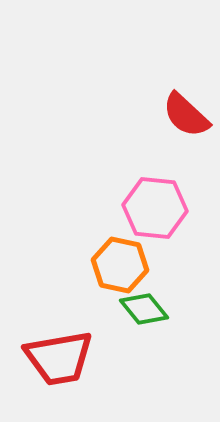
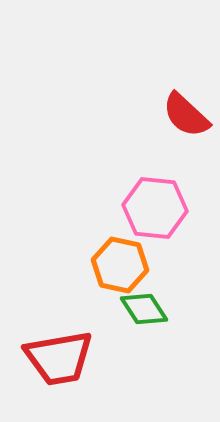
green diamond: rotated 6 degrees clockwise
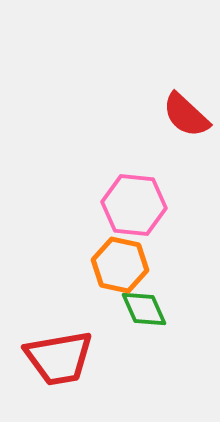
pink hexagon: moved 21 px left, 3 px up
green diamond: rotated 9 degrees clockwise
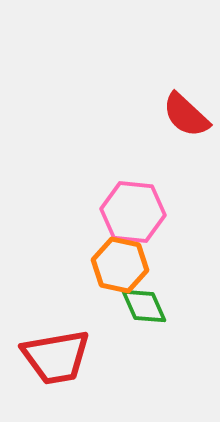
pink hexagon: moved 1 px left, 7 px down
green diamond: moved 3 px up
red trapezoid: moved 3 px left, 1 px up
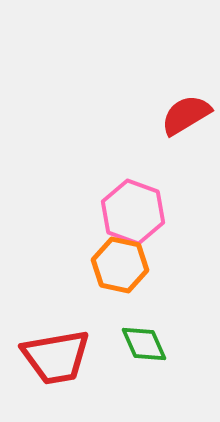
red semicircle: rotated 106 degrees clockwise
pink hexagon: rotated 14 degrees clockwise
green diamond: moved 38 px down
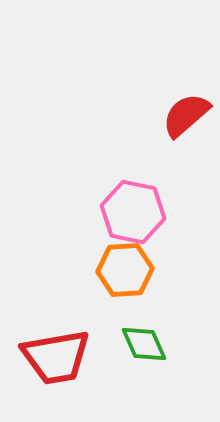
red semicircle: rotated 10 degrees counterclockwise
pink hexagon: rotated 8 degrees counterclockwise
orange hexagon: moved 5 px right, 5 px down; rotated 16 degrees counterclockwise
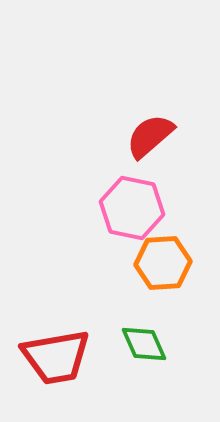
red semicircle: moved 36 px left, 21 px down
pink hexagon: moved 1 px left, 4 px up
orange hexagon: moved 38 px right, 7 px up
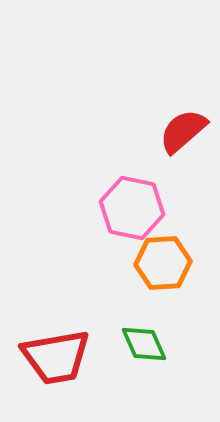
red semicircle: moved 33 px right, 5 px up
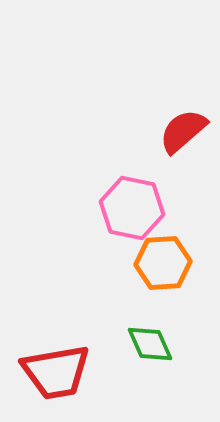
green diamond: moved 6 px right
red trapezoid: moved 15 px down
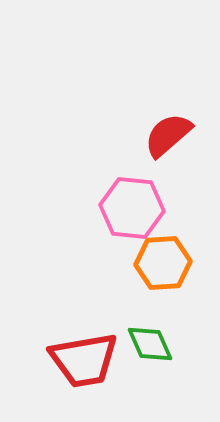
red semicircle: moved 15 px left, 4 px down
pink hexagon: rotated 6 degrees counterclockwise
red trapezoid: moved 28 px right, 12 px up
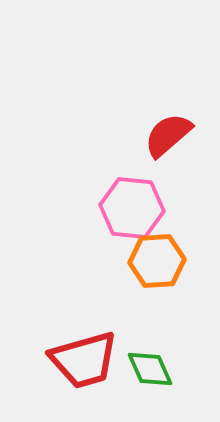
orange hexagon: moved 6 px left, 2 px up
green diamond: moved 25 px down
red trapezoid: rotated 6 degrees counterclockwise
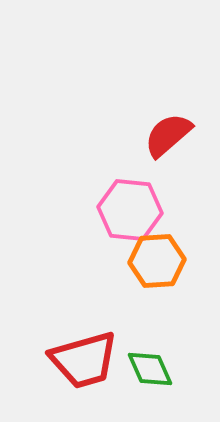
pink hexagon: moved 2 px left, 2 px down
